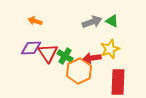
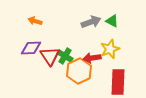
gray arrow: moved 1 px left
red triangle: moved 2 px right, 3 px down
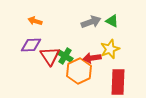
purple diamond: moved 3 px up
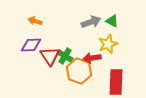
yellow star: moved 2 px left, 5 px up
orange hexagon: rotated 15 degrees counterclockwise
red rectangle: moved 2 px left
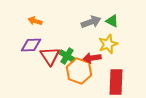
green cross: moved 2 px right
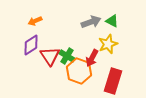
orange arrow: rotated 40 degrees counterclockwise
purple diamond: rotated 30 degrees counterclockwise
red arrow: rotated 54 degrees counterclockwise
red rectangle: moved 3 px left, 1 px up; rotated 15 degrees clockwise
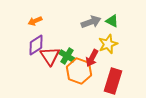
purple diamond: moved 5 px right
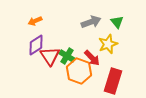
green triangle: moved 5 px right, 1 px down; rotated 24 degrees clockwise
red arrow: rotated 72 degrees counterclockwise
